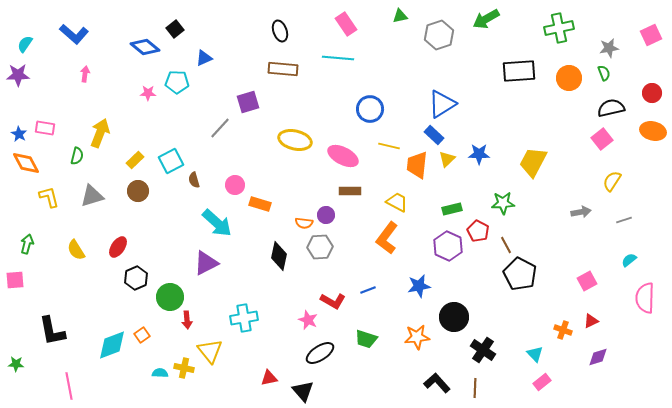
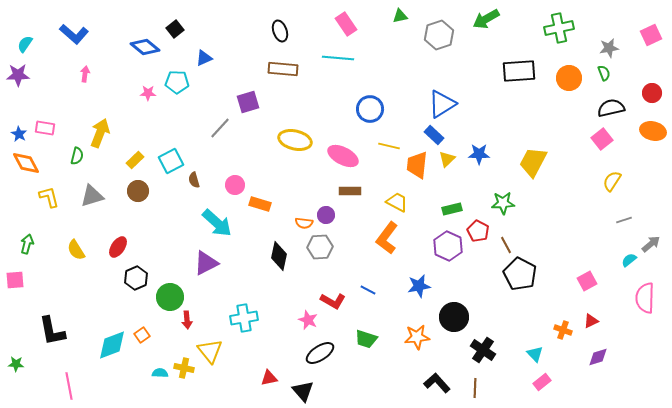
gray arrow at (581, 212): moved 70 px right, 32 px down; rotated 30 degrees counterclockwise
blue line at (368, 290): rotated 49 degrees clockwise
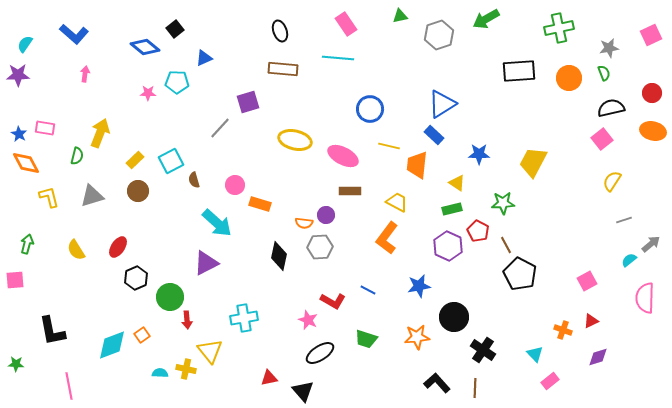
yellow triangle at (447, 159): moved 10 px right, 24 px down; rotated 42 degrees counterclockwise
yellow cross at (184, 368): moved 2 px right, 1 px down
pink rectangle at (542, 382): moved 8 px right, 1 px up
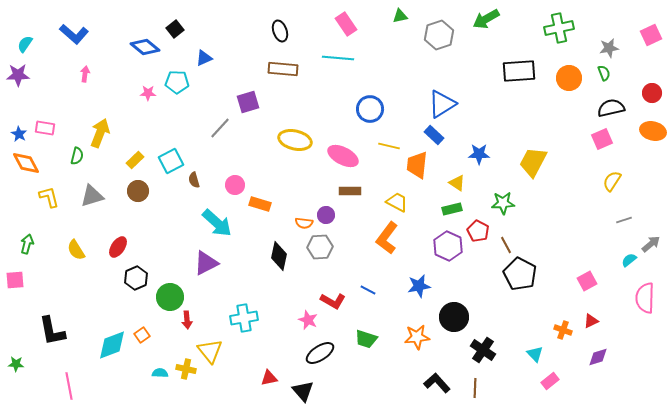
pink square at (602, 139): rotated 15 degrees clockwise
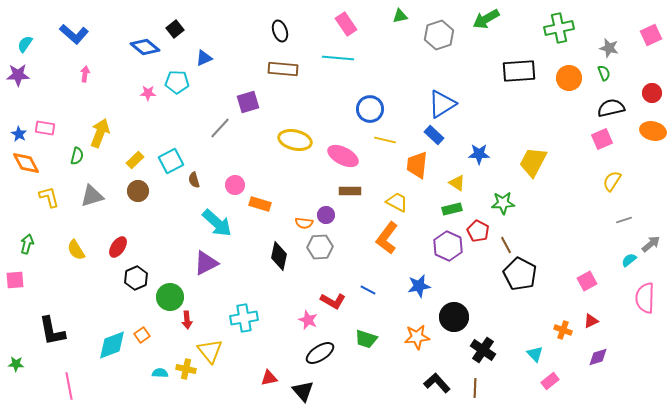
gray star at (609, 48): rotated 24 degrees clockwise
yellow line at (389, 146): moved 4 px left, 6 px up
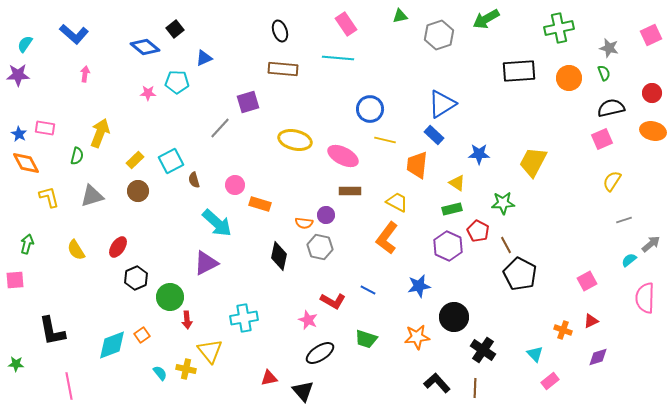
gray hexagon at (320, 247): rotated 15 degrees clockwise
cyan semicircle at (160, 373): rotated 49 degrees clockwise
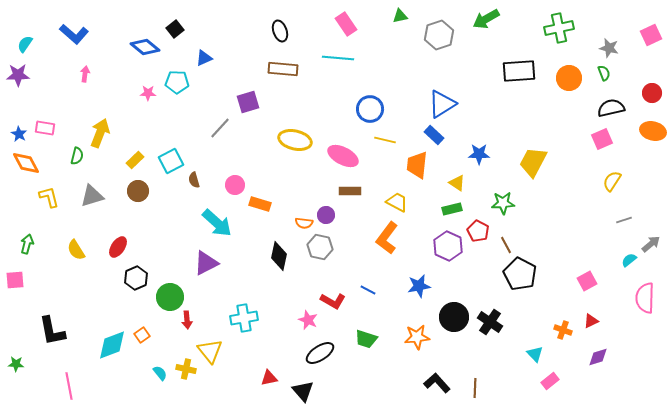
black cross at (483, 350): moved 7 px right, 28 px up
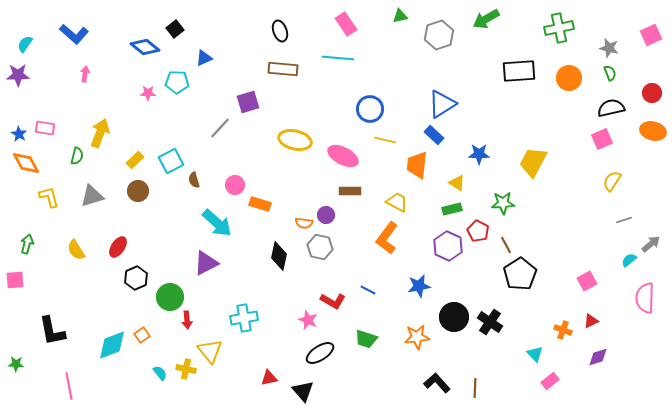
green semicircle at (604, 73): moved 6 px right
black pentagon at (520, 274): rotated 12 degrees clockwise
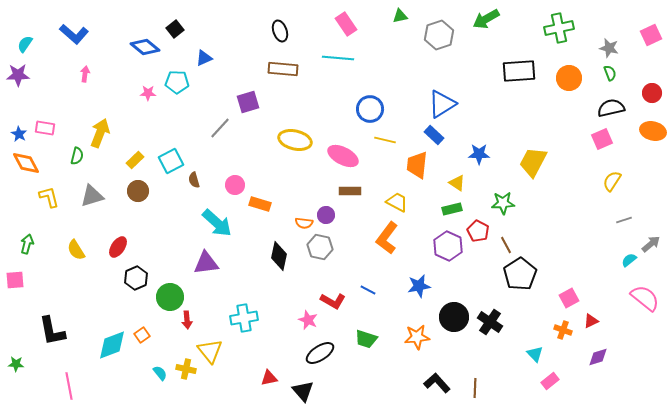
purple triangle at (206, 263): rotated 20 degrees clockwise
pink square at (587, 281): moved 18 px left, 17 px down
pink semicircle at (645, 298): rotated 128 degrees clockwise
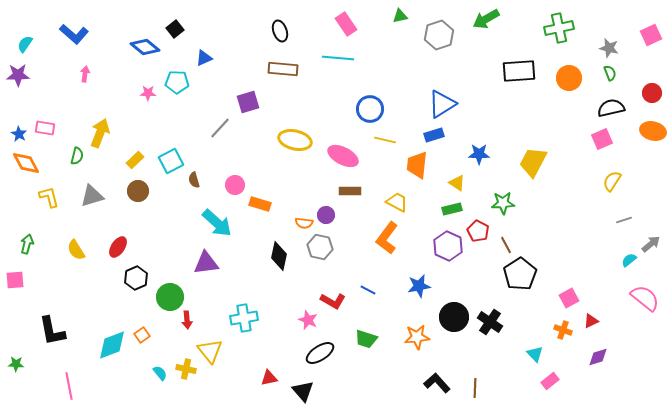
blue rectangle at (434, 135): rotated 60 degrees counterclockwise
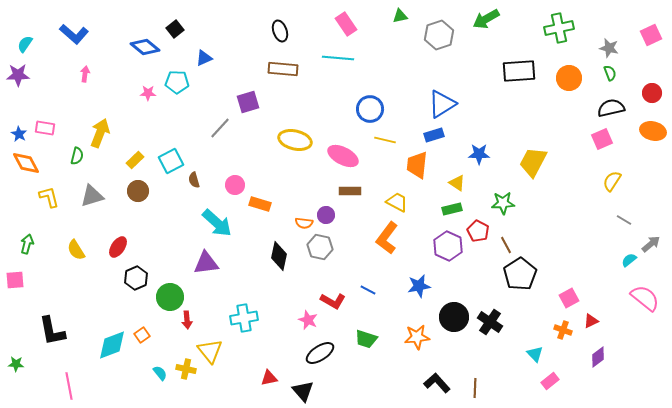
gray line at (624, 220): rotated 49 degrees clockwise
purple diamond at (598, 357): rotated 20 degrees counterclockwise
